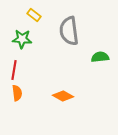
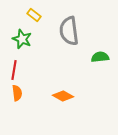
green star: rotated 18 degrees clockwise
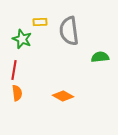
yellow rectangle: moved 6 px right, 7 px down; rotated 40 degrees counterclockwise
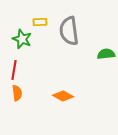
green semicircle: moved 6 px right, 3 px up
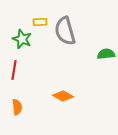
gray semicircle: moved 4 px left; rotated 8 degrees counterclockwise
orange semicircle: moved 14 px down
